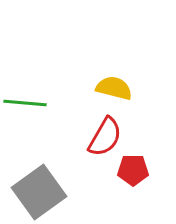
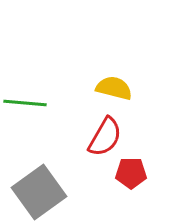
red pentagon: moved 2 px left, 3 px down
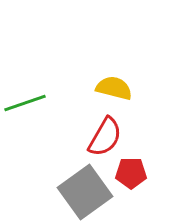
green line: rotated 24 degrees counterclockwise
gray square: moved 46 px right
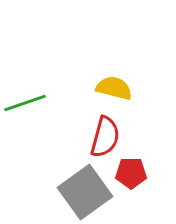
red semicircle: rotated 15 degrees counterclockwise
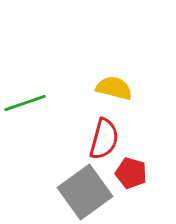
red semicircle: moved 1 px left, 2 px down
red pentagon: rotated 16 degrees clockwise
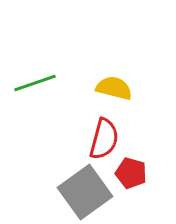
green line: moved 10 px right, 20 px up
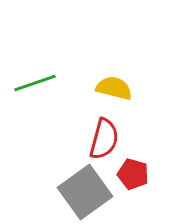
red pentagon: moved 2 px right, 1 px down
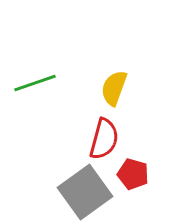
yellow semicircle: rotated 84 degrees counterclockwise
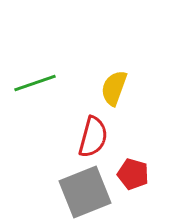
red semicircle: moved 11 px left, 2 px up
gray square: rotated 14 degrees clockwise
